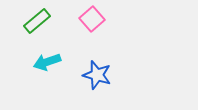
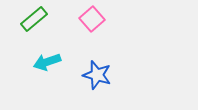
green rectangle: moved 3 px left, 2 px up
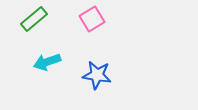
pink square: rotated 10 degrees clockwise
blue star: rotated 8 degrees counterclockwise
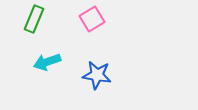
green rectangle: rotated 28 degrees counterclockwise
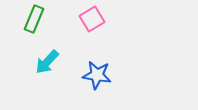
cyan arrow: rotated 28 degrees counterclockwise
